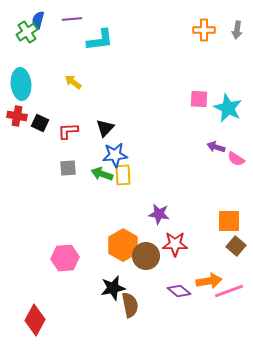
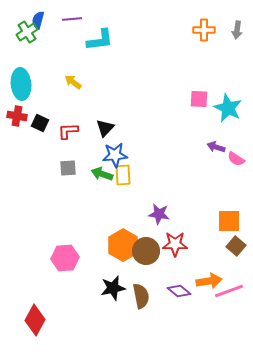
brown circle: moved 5 px up
brown semicircle: moved 11 px right, 9 px up
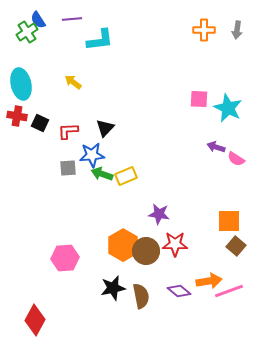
blue semicircle: rotated 48 degrees counterclockwise
cyan ellipse: rotated 8 degrees counterclockwise
blue star: moved 23 px left
yellow rectangle: moved 3 px right, 1 px down; rotated 70 degrees clockwise
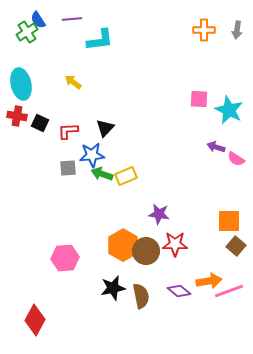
cyan star: moved 1 px right, 2 px down
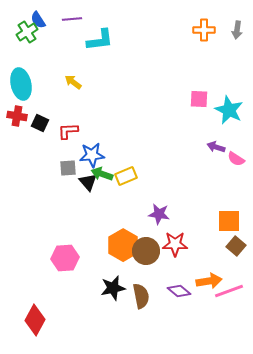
black triangle: moved 17 px left, 54 px down; rotated 24 degrees counterclockwise
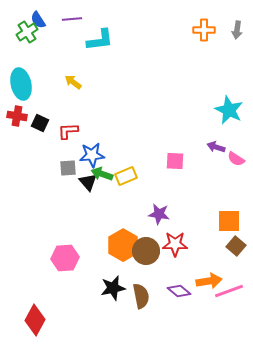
pink square: moved 24 px left, 62 px down
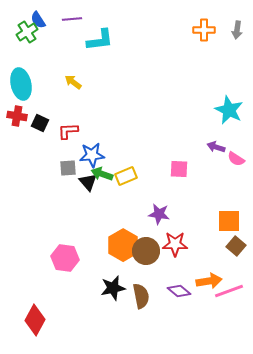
pink square: moved 4 px right, 8 px down
pink hexagon: rotated 12 degrees clockwise
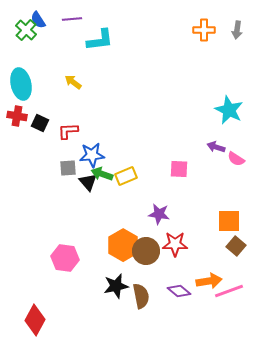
green cross: moved 1 px left, 2 px up; rotated 15 degrees counterclockwise
black star: moved 3 px right, 2 px up
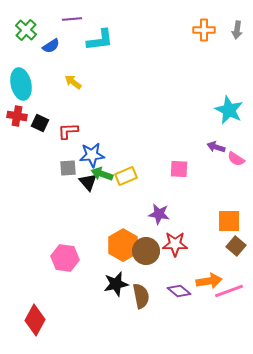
blue semicircle: moved 13 px right, 26 px down; rotated 90 degrees counterclockwise
black star: moved 2 px up
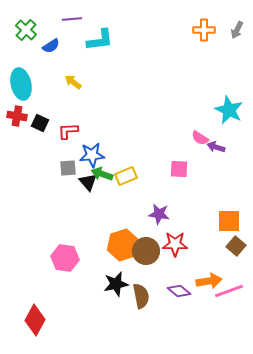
gray arrow: rotated 18 degrees clockwise
pink semicircle: moved 36 px left, 21 px up
orange hexagon: rotated 12 degrees clockwise
